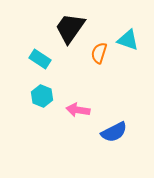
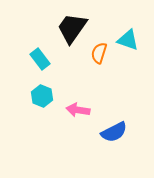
black trapezoid: moved 2 px right
cyan rectangle: rotated 20 degrees clockwise
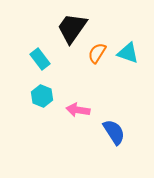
cyan triangle: moved 13 px down
orange semicircle: moved 2 px left; rotated 15 degrees clockwise
blue semicircle: rotated 96 degrees counterclockwise
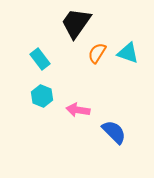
black trapezoid: moved 4 px right, 5 px up
blue semicircle: rotated 12 degrees counterclockwise
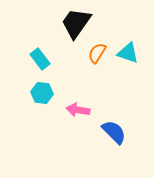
cyan hexagon: moved 3 px up; rotated 15 degrees counterclockwise
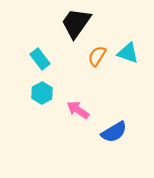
orange semicircle: moved 3 px down
cyan hexagon: rotated 25 degrees clockwise
pink arrow: rotated 25 degrees clockwise
blue semicircle: rotated 104 degrees clockwise
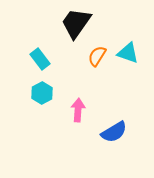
pink arrow: rotated 60 degrees clockwise
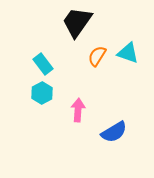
black trapezoid: moved 1 px right, 1 px up
cyan rectangle: moved 3 px right, 5 px down
